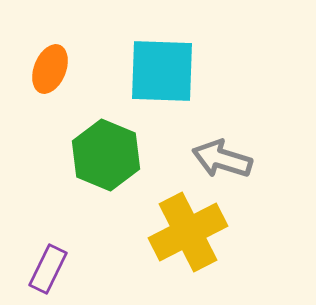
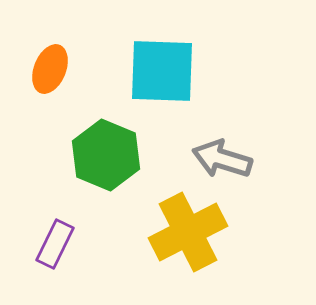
purple rectangle: moved 7 px right, 25 px up
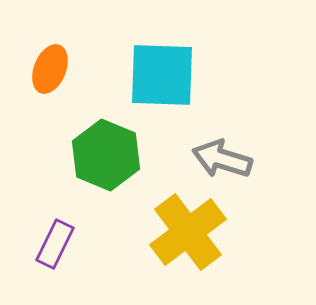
cyan square: moved 4 px down
yellow cross: rotated 10 degrees counterclockwise
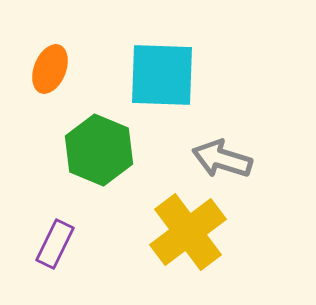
green hexagon: moved 7 px left, 5 px up
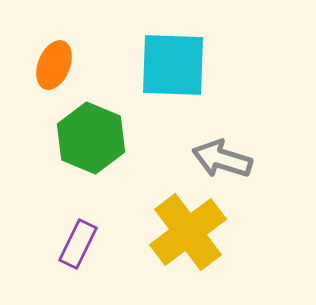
orange ellipse: moved 4 px right, 4 px up
cyan square: moved 11 px right, 10 px up
green hexagon: moved 8 px left, 12 px up
purple rectangle: moved 23 px right
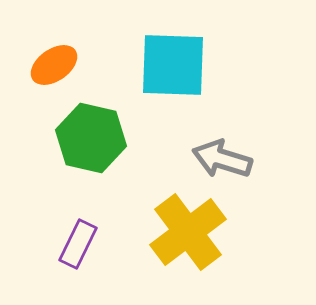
orange ellipse: rotated 33 degrees clockwise
green hexagon: rotated 10 degrees counterclockwise
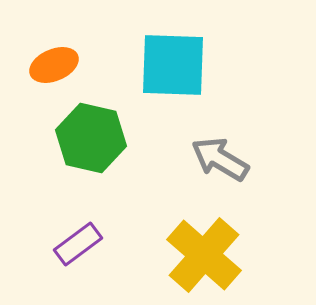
orange ellipse: rotated 12 degrees clockwise
gray arrow: moved 2 px left; rotated 14 degrees clockwise
yellow cross: moved 16 px right, 23 px down; rotated 12 degrees counterclockwise
purple rectangle: rotated 27 degrees clockwise
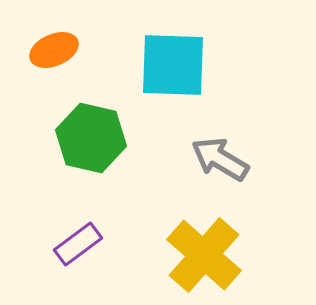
orange ellipse: moved 15 px up
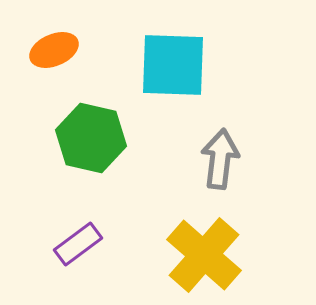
gray arrow: rotated 66 degrees clockwise
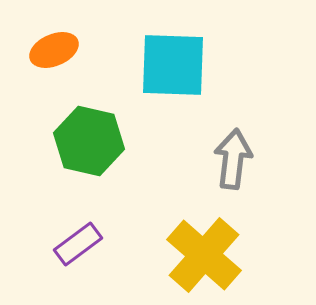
green hexagon: moved 2 px left, 3 px down
gray arrow: moved 13 px right
